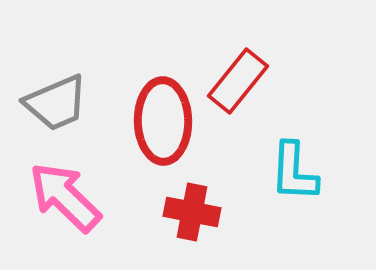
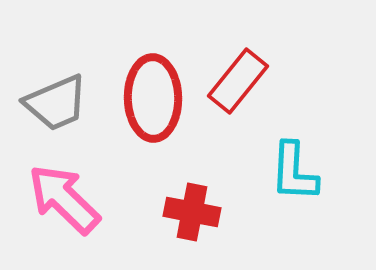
red ellipse: moved 10 px left, 23 px up
pink arrow: moved 1 px left, 2 px down
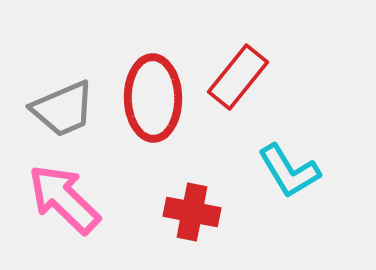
red rectangle: moved 4 px up
gray trapezoid: moved 7 px right, 6 px down
cyan L-shape: moved 5 px left, 1 px up; rotated 34 degrees counterclockwise
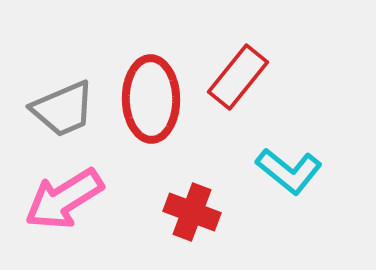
red ellipse: moved 2 px left, 1 px down
cyan L-shape: rotated 20 degrees counterclockwise
pink arrow: rotated 76 degrees counterclockwise
red cross: rotated 10 degrees clockwise
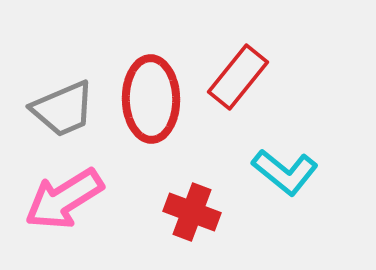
cyan L-shape: moved 4 px left, 1 px down
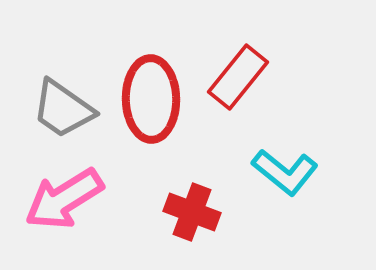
gray trapezoid: rotated 58 degrees clockwise
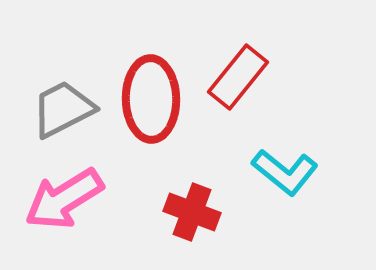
gray trapezoid: rotated 118 degrees clockwise
